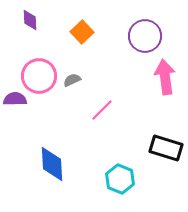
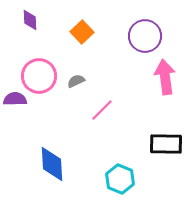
gray semicircle: moved 4 px right, 1 px down
black rectangle: moved 4 px up; rotated 16 degrees counterclockwise
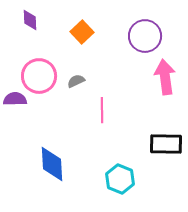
pink line: rotated 45 degrees counterclockwise
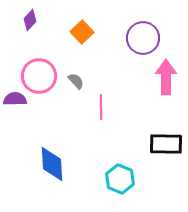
purple diamond: rotated 45 degrees clockwise
purple circle: moved 2 px left, 2 px down
pink arrow: moved 1 px right; rotated 8 degrees clockwise
gray semicircle: rotated 72 degrees clockwise
pink line: moved 1 px left, 3 px up
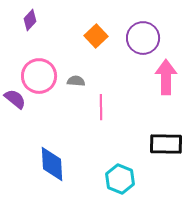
orange square: moved 14 px right, 4 px down
gray semicircle: rotated 42 degrees counterclockwise
purple semicircle: rotated 40 degrees clockwise
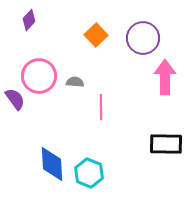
purple diamond: moved 1 px left
orange square: moved 1 px up
pink arrow: moved 1 px left
gray semicircle: moved 1 px left, 1 px down
purple semicircle: rotated 15 degrees clockwise
cyan hexagon: moved 31 px left, 6 px up
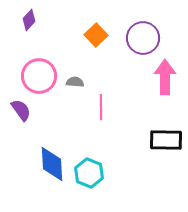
purple semicircle: moved 6 px right, 11 px down
black rectangle: moved 4 px up
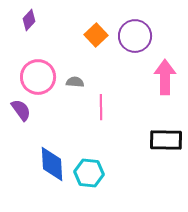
purple circle: moved 8 px left, 2 px up
pink circle: moved 1 px left, 1 px down
cyan hexagon: rotated 16 degrees counterclockwise
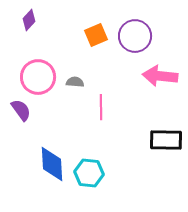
orange square: rotated 20 degrees clockwise
pink arrow: moved 5 px left, 1 px up; rotated 84 degrees counterclockwise
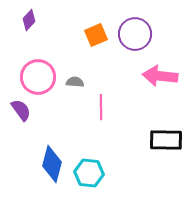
purple circle: moved 2 px up
blue diamond: rotated 18 degrees clockwise
